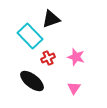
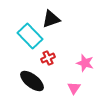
pink star: moved 9 px right, 6 px down
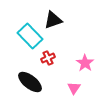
black triangle: moved 2 px right, 1 px down
pink star: rotated 18 degrees clockwise
black ellipse: moved 2 px left, 1 px down
